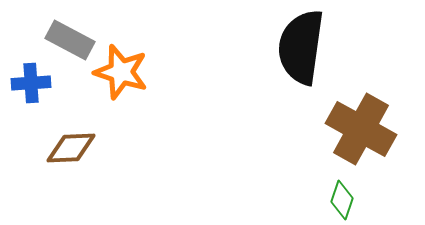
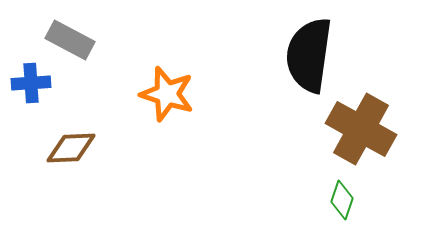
black semicircle: moved 8 px right, 8 px down
orange star: moved 46 px right, 22 px down
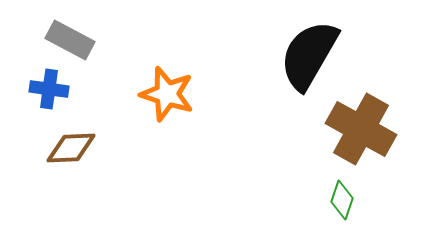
black semicircle: rotated 22 degrees clockwise
blue cross: moved 18 px right, 6 px down; rotated 12 degrees clockwise
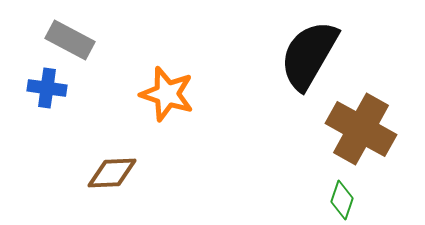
blue cross: moved 2 px left, 1 px up
brown diamond: moved 41 px right, 25 px down
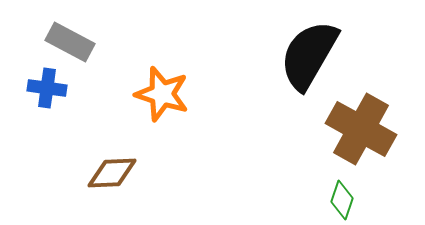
gray rectangle: moved 2 px down
orange star: moved 5 px left
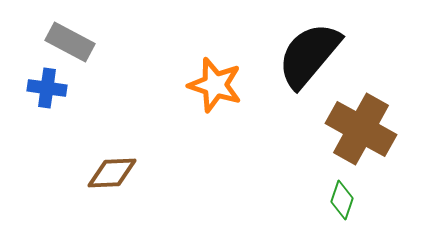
black semicircle: rotated 10 degrees clockwise
orange star: moved 53 px right, 9 px up
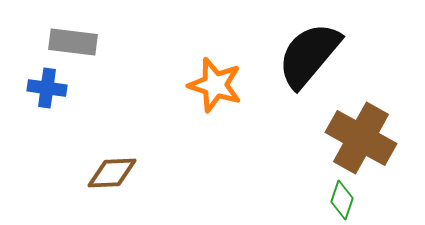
gray rectangle: moved 3 px right; rotated 21 degrees counterclockwise
brown cross: moved 9 px down
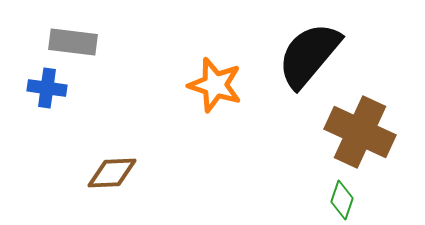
brown cross: moved 1 px left, 6 px up; rotated 4 degrees counterclockwise
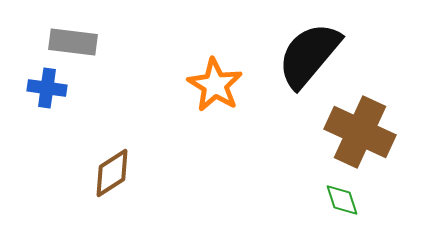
orange star: rotated 14 degrees clockwise
brown diamond: rotated 30 degrees counterclockwise
green diamond: rotated 36 degrees counterclockwise
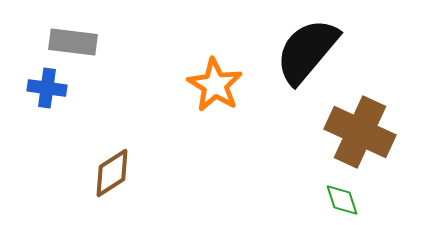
black semicircle: moved 2 px left, 4 px up
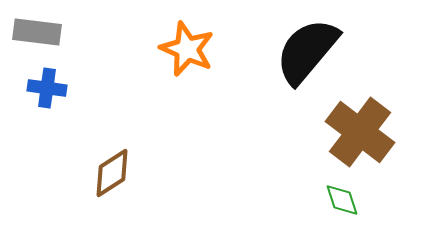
gray rectangle: moved 36 px left, 10 px up
orange star: moved 28 px left, 36 px up; rotated 8 degrees counterclockwise
brown cross: rotated 12 degrees clockwise
